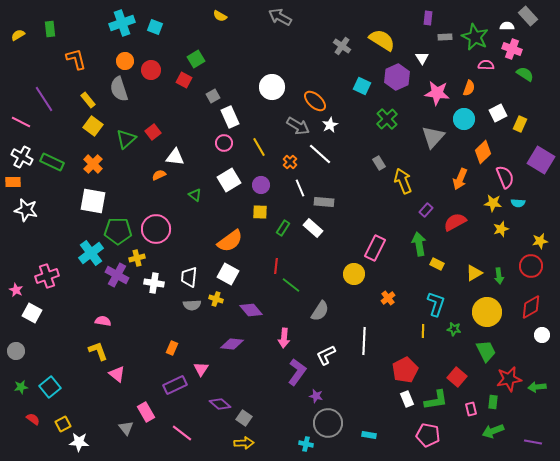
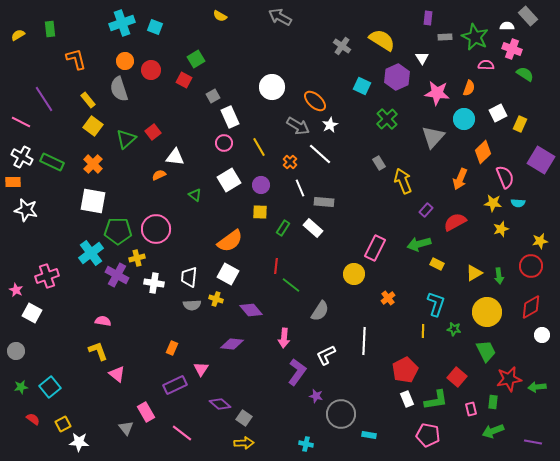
green arrow at (419, 244): rotated 95 degrees counterclockwise
gray circle at (328, 423): moved 13 px right, 9 px up
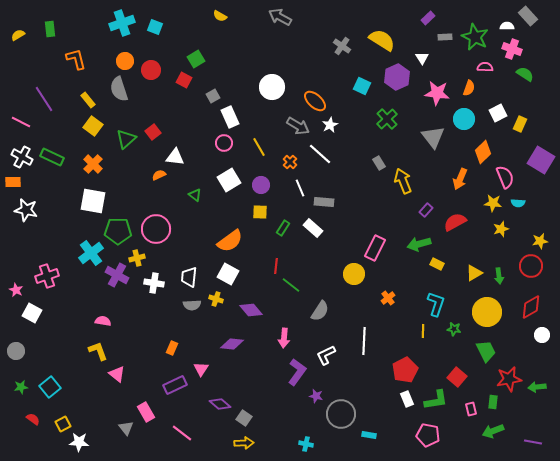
purple rectangle at (428, 18): rotated 40 degrees clockwise
pink semicircle at (486, 65): moved 1 px left, 2 px down
gray triangle at (433, 137): rotated 20 degrees counterclockwise
green rectangle at (52, 162): moved 5 px up
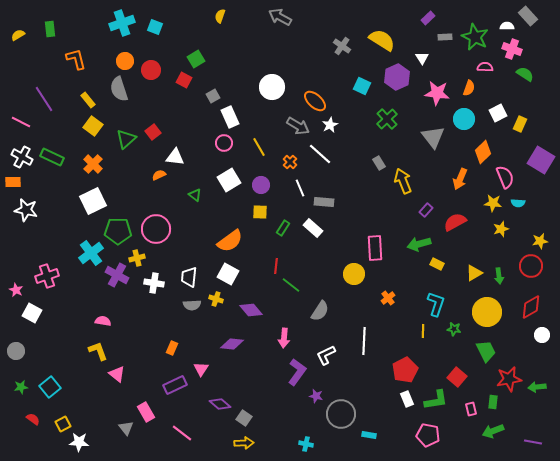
yellow semicircle at (220, 16): rotated 80 degrees clockwise
white square at (93, 201): rotated 36 degrees counterclockwise
pink rectangle at (375, 248): rotated 30 degrees counterclockwise
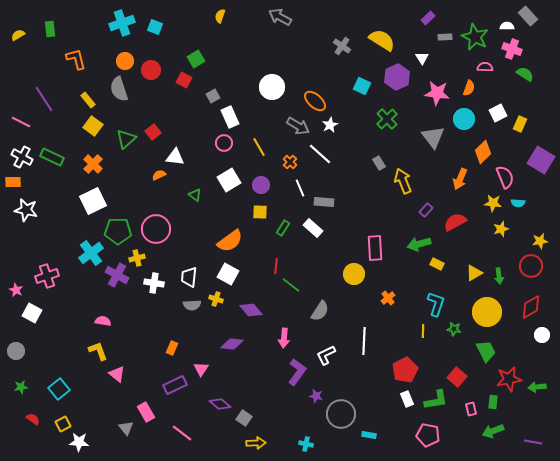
cyan square at (50, 387): moved 9 px right, 2 px down
yellow arrow at (244, 443): moved 12 px right
